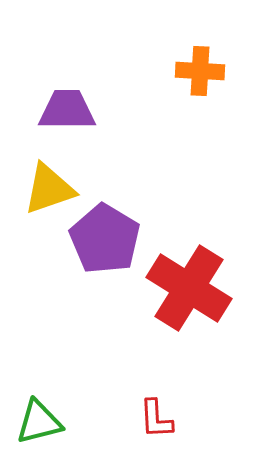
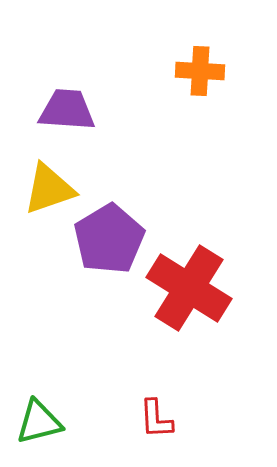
purple trapezoid: rotated 4 degrees clockwise
purple pentagon: moved 4 px right; rotated 10 degrees clockwise
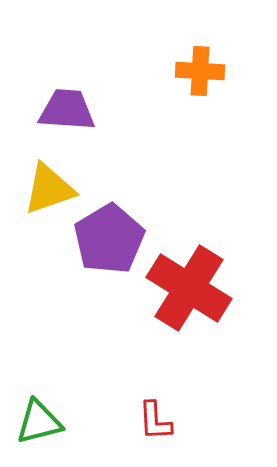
red L-shape: moved 1 px left, 2 px down
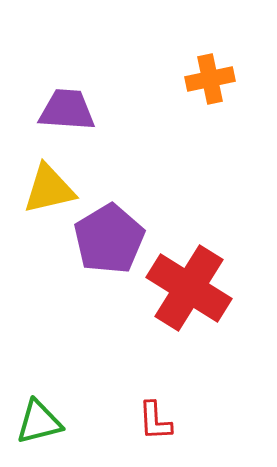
orange cross: moved 10 px right, 8 px down; rotated 15 degrees counterclockwise
yellow triangle: rotated 6 degrees clockwise
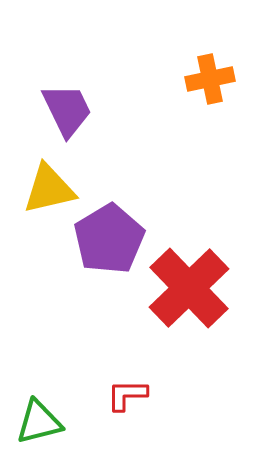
purple trapezoid: rotated 60 degrees clockwise
red cross: rotated 14 degrees clockwise
red L-shape: moved 28 px left, 26 px up; rotated 93 degrees clockwise
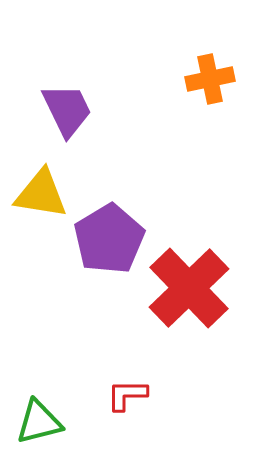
yellow triangle: moved 8 px left, 5 px down; rotated 22 degrees clockwise
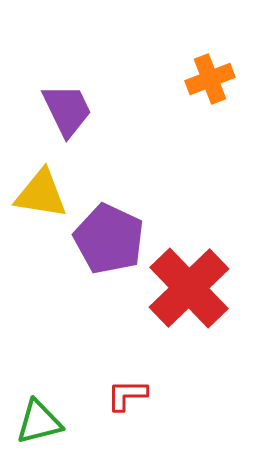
orange cross: rotated 9 degrees counterclockwise
purple pentagon: rotated 16 degrees counterclockwise
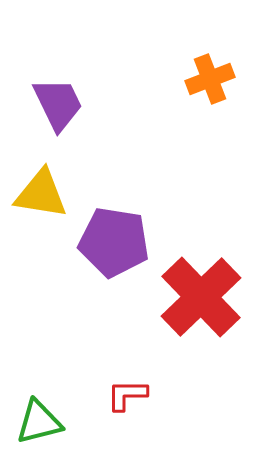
purple trapezoid: moved 9 px left, 6 px up
purple pentagon: moved 5 px right, 3 px down; rotated 16 degrees counterclockwise
red cross: moved 12 px right, 9 px down
